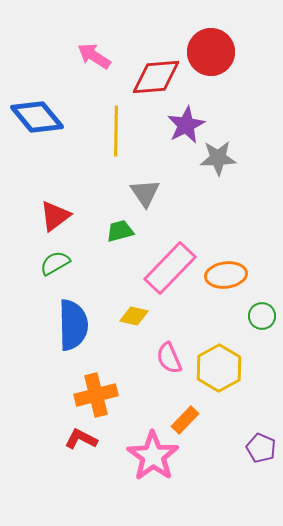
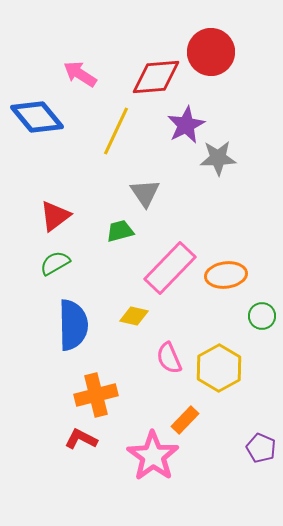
pink arrow: moved 14 px left, 18 px down
yellow line: rotated 24 degrees clockwise
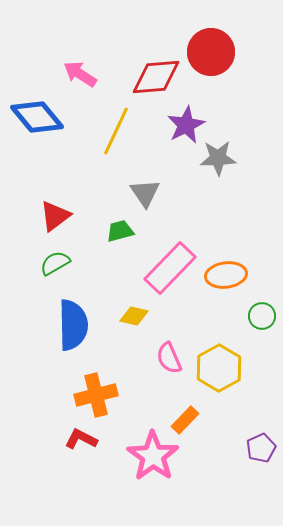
purple pentagon: rotated 24 degrees clockwise
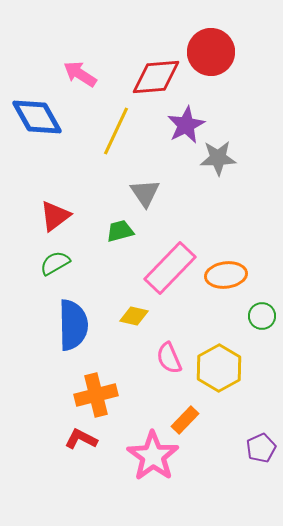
blue diamond: rotated 10 degrees clockwise
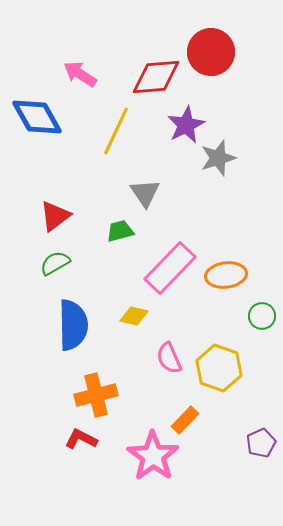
gray star: rotated 15 degrees counterclockwise
yellow hexagon: rotated 12 degrees counterclockwise
purple pentagon: moved 5 px up
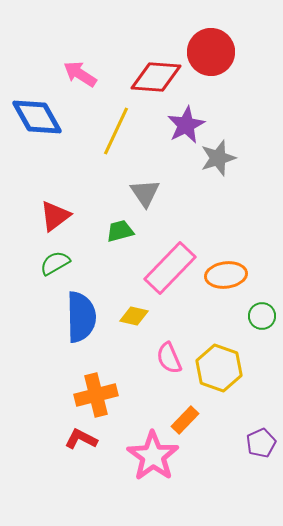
red diamond: rotated 9 degrees clockwise
blue semicircle: moved 8 px right, 8 px up
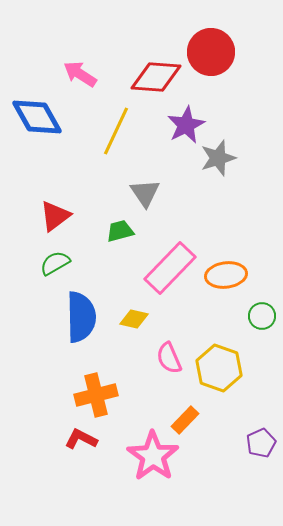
yellow diamond: moved 3 px down
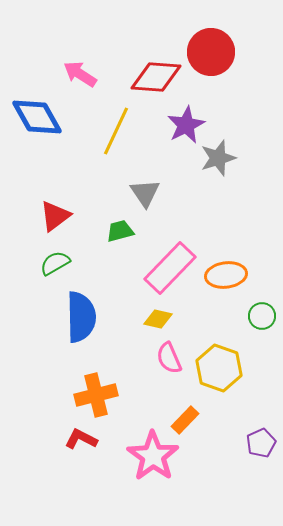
yellow diamond: moved 24 px right
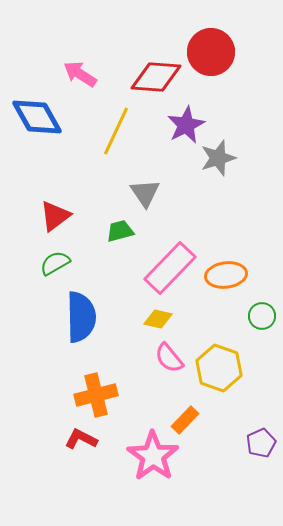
pink semicircle: rotated 16 degrees counterclockwise
